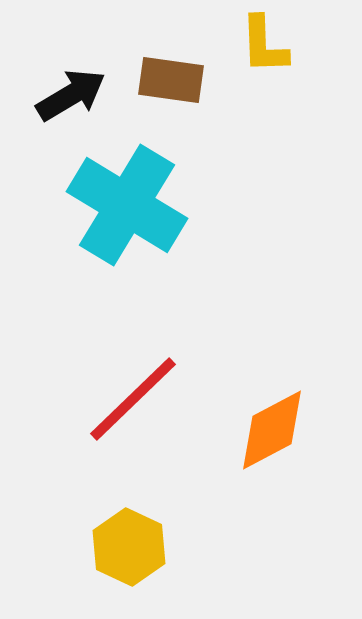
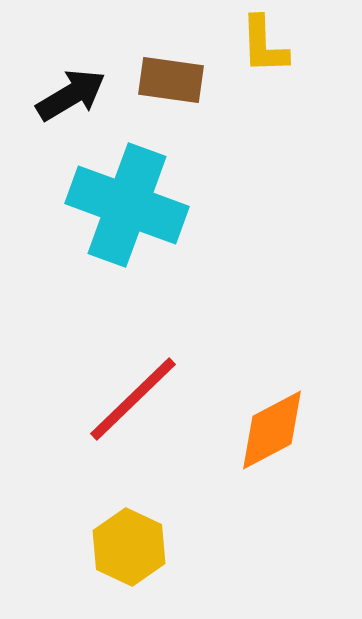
cyan cross: rotated 11 degrees counterclockwise
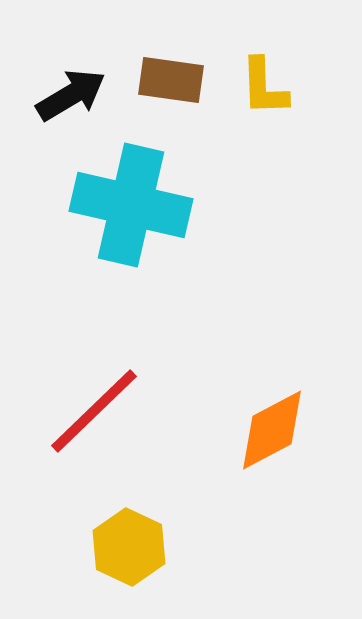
yellow L-shape: moved 42 px down
cyan cross: moved 4 px right; rotated 7 degrees counterclockwise
red line: moved 39 px left, 12 px down
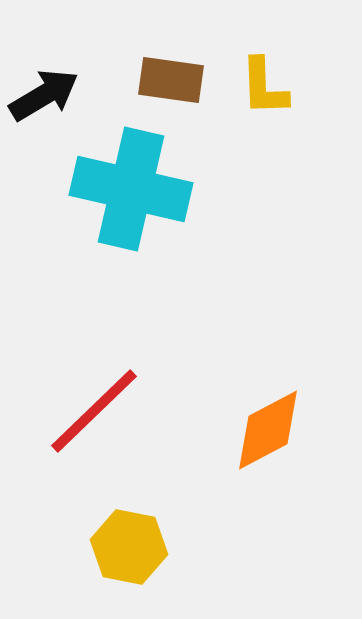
black arrow: moved 27 px left
cyan cross: moved 16 px up
orange diamond: moved 4 px left
yellow hexagon: rotated 14 degrees counterclockwise
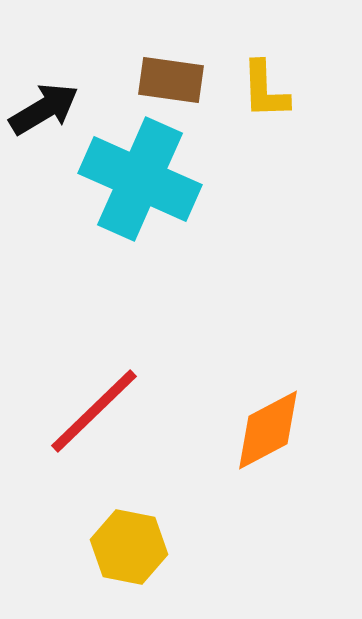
yellow L-shape: moved 1 px right, 3 px down
black arrow: moved 14 px down
cyan cross: moved 9 px right, 10 px up; rotated 11 degrees clockwise
